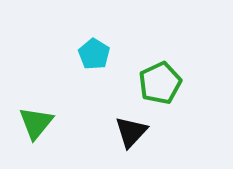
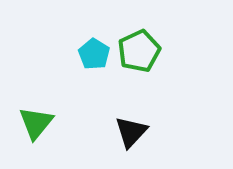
green pentagon: moved 21 px left, 32 px up
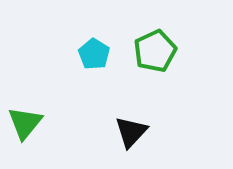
green pentagon: moved 16 px right
green triangle: moved 11 px left
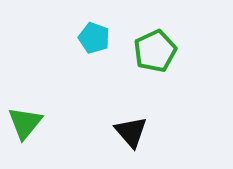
cyan pentagon: moved 16 px up; rotated 12 degrees counterclockwise
black triangle: rotated 24 degrees counterclockwise
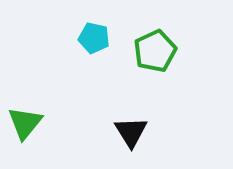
cyan pentagon: rotated 8 degrees counterclockwise
black triangle: rotated 9 degrees clockwise
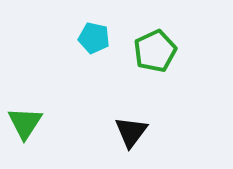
green triangle: rotated 6 degrees counterclockwise
black triangle: rotated 9 degrees clockwise
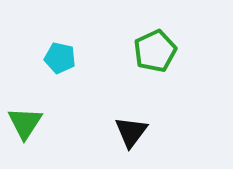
cyan pentagon: moved 34 px left, 20 px down
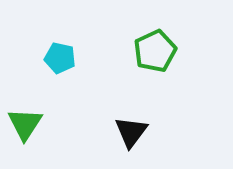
green triangle: moved 1 px down
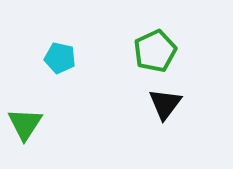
black triangle: moved 34 px right, 28 px up
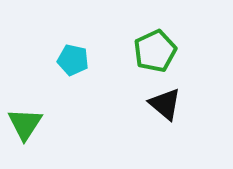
cyan pentagon: moved 13 px right, 2 px down
black triangle: rotated 27 degrees counterclockwise
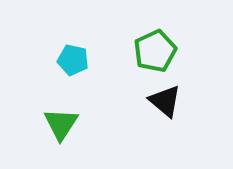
black triangle: moved 3 px up
green triangle: moved 36 px right
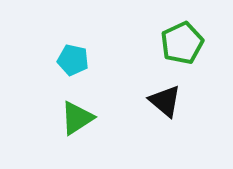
green pentagon: moved 27 px right, 8 px up
green triangle: moved 16 px right, 6 px up; rotated 24 degrees clockwise
